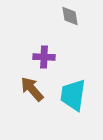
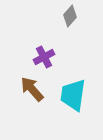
gray diamond: rotated 50 degrees clockwise
purple cross: rotated 30 degrees counterclockwise
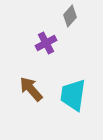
purple cross: moved 2 px right, 14 px up
brown arrow: moved 1 px left
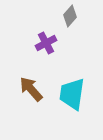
cyan trapezoid: moved 1 px left, 1 px up
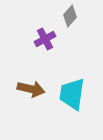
purple cross: moved 1 px left, 4 px up
brown arrow: rotated 144 degrees clockwise
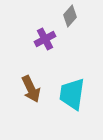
brown arrow: rotated 52 degrees clockwise
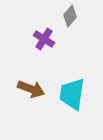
purple cross: moved 1 px left; rotated 30 degrees counterclockwise
brown arrow: rotated 44 degrees counterclockwise
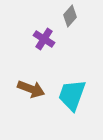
cyan trapezoid: moved 1 px down; rotated 12 degrees clockwise
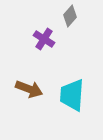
brown arrow: moved 2 px left
cyan trapezoid: rotated 16 degrees counterclockwise
